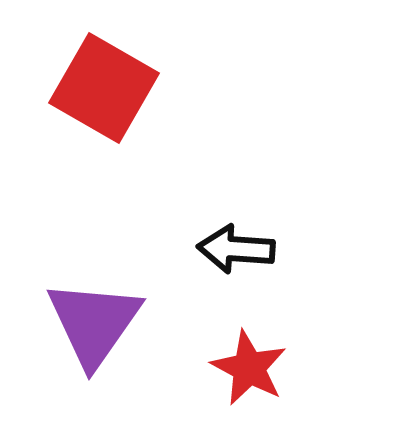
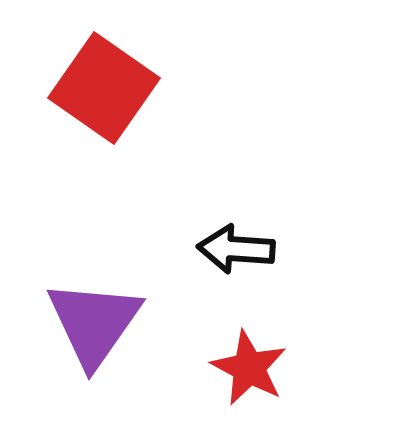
red square: rotated 5 degrees clockwise
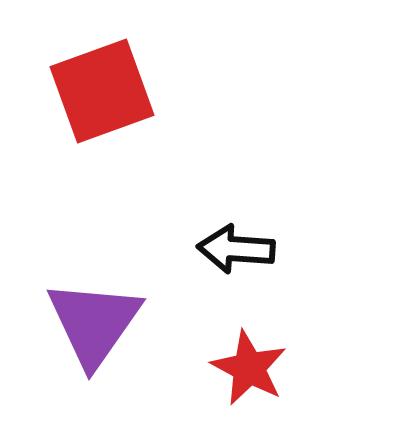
red square: moved 2 px left, 3 px down; rotated 35 degrees clockwise
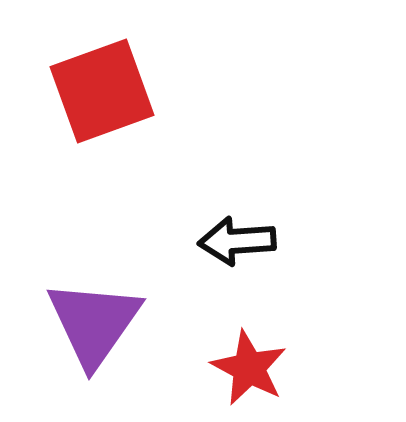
black arrow: moved 1 px right, 8 px up; rotated 8 degrees counterclockwise
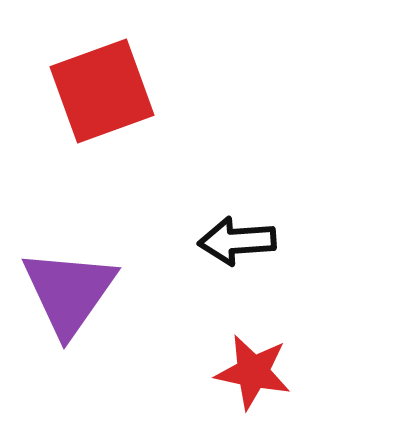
purple triangle: moved 25 px left, 31 px up
red star: moved 4 px right, 4 px down; rotated 16 degrees counterclockwise
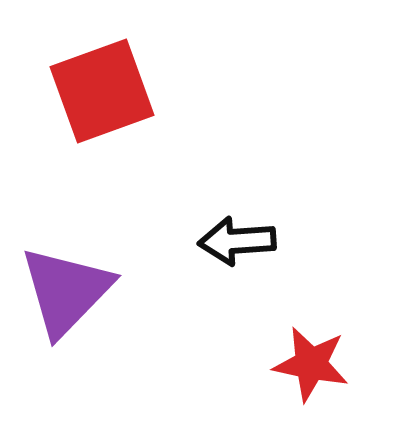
purple triangle: moved 3 px left, 1 px up; rotated 9 degrees clockwise
red star: moved 58 px right, 8 px up
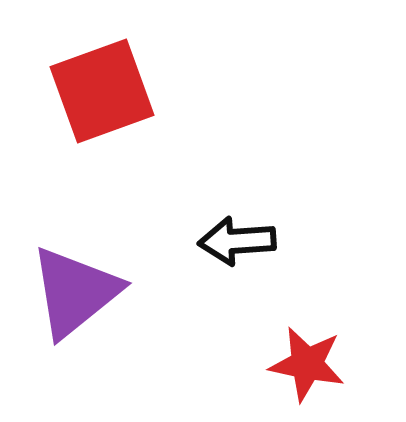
purple triangle: moved 9 px right, 1 px down; rotated 7 degrees clockwise
red star: moved 4 px left
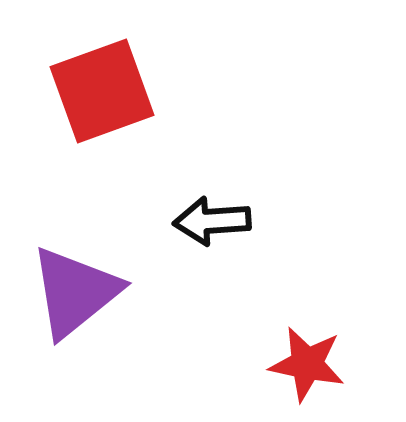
black arrow: moved 25 px left, 20 px up
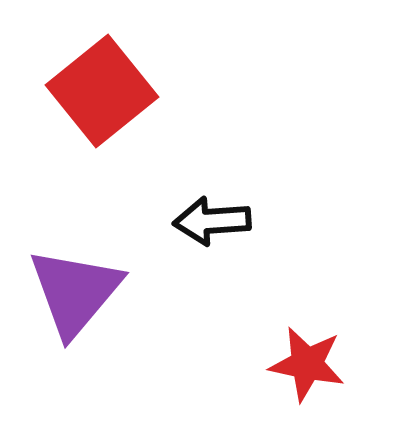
red square: rotated 19 degrees counterclockwise
purple triangle: rotated 11 degrees counterclockwise
